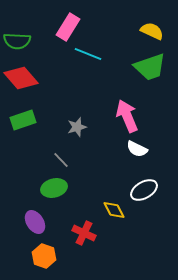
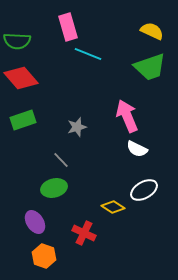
pink rectangle: rotated 48 degrees counterclockwise
yellow diamond: moved 1 px left, 3 px up; rotated 30 degrees counterclockwise
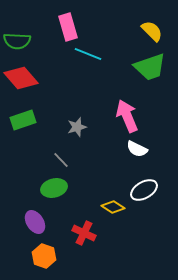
yellow semicircle: rotated 20 degrees clockwise
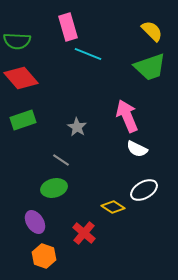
gray star: rotated 24 degrees counterclockwise
gray line: rotated 12 degrees counterclockwise
red cross: rotated 15 degrees clockwise
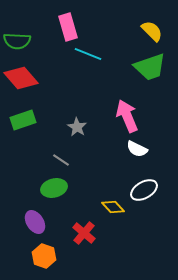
yellow diamond: rotated 15 degrees clockwise
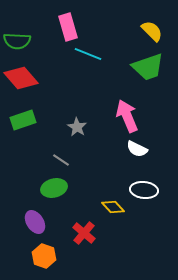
green trapezoid: moved 2 px left
white ellipse: rotated 36 degrees clockwise
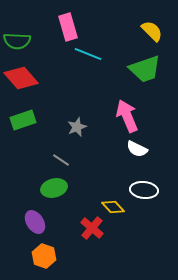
green trapezoid: moved 3 px left, 2 px down
gray star: rotated 18 degrees clockwise
red cross: moved 8 px right, 5 px up
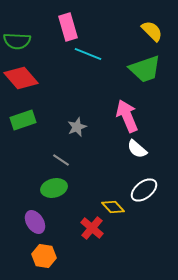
white semicircle: rotated 15 degrees clockwise
white ellipse: rotated 44 degrees counterclockwise
orange hexagon: rotated 10 degrees counterclockwise
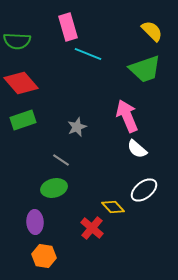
red diamond: moved 5 px down
purple ellipse: rotated 30 degrees clockwise
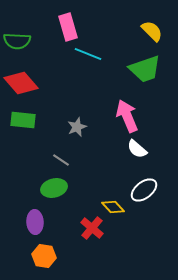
green rectangle: rotated 25 degrees clockwise
